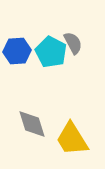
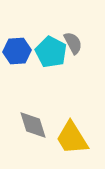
gray diamond: moved 1 px right, 1 px down
yellow trapezoid: moved 1 px up
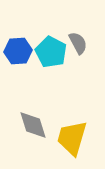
gray semicircle: moved 5 px right
blue hexagon: moved 1 px right
yellow trapezoid: rotated 48 degrees clockwise
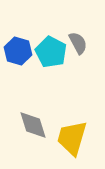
blue hexagon: rotated 20 degrees clockwise
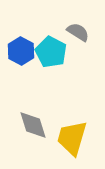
gray semicircle: moved 11 px up; rotated 30 degrees counterclockwise
blue hexagon: moved 3 px right; rotated 12 degrees clockwise
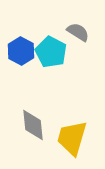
gray diamond: rotated 12 degrees clockwise
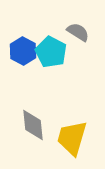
blue hexagon: moved 2 px right
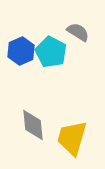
blue hexagon: moved 2 px left; rotated 8 degrees clockwise
